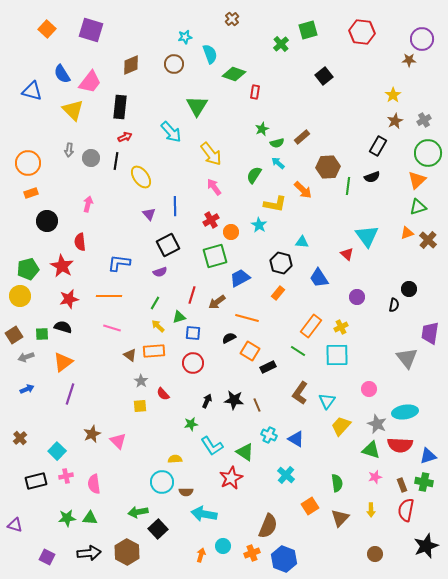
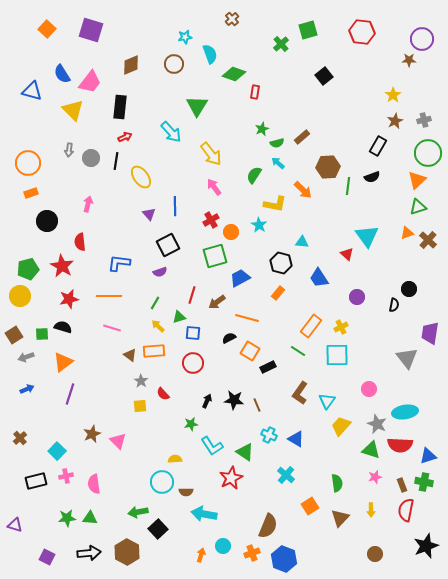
gray cross at (424, 120): rotated 16 degrees clockwise
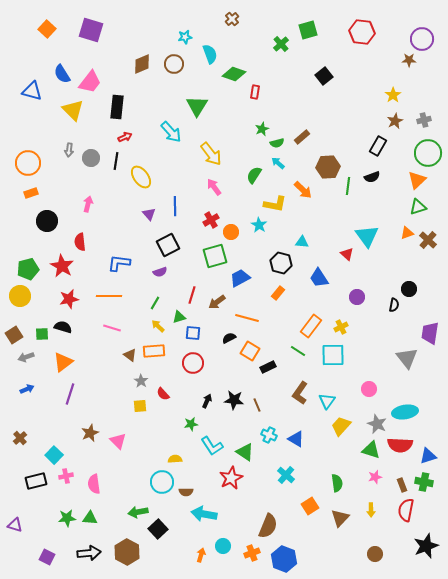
brown diamond at (131, 65): moved 11 px right, 1 px up
black rectangle at (120, 107): moved 3 px left
cyan square at (337, 355): moved 4 px left
brown star at (92, 434): moved 2 px left, 1 px up
cyan square at (57, 451): moved 3 px left, 4 px down
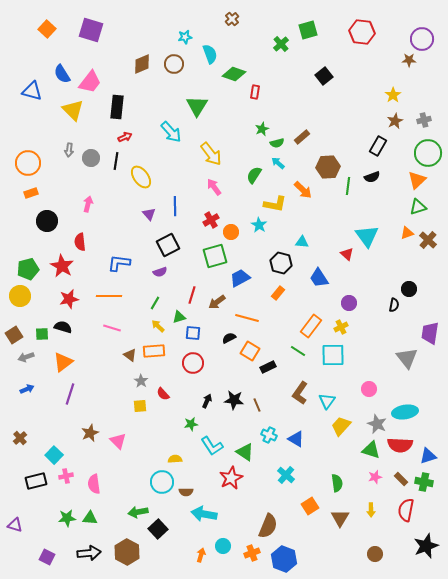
purple circle at (357, 297): moved 8 px left, 6 px down
brown rectangle at (402, 485): moved 1 px left, 6 px up; rotated 24 degrees counterclockwise
brown triangle at (340, 518): rotated 12 degrees counterclockwise
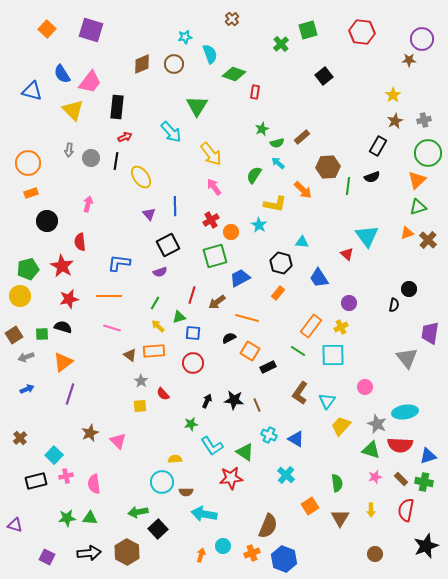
pink circle at (369, 389): moved 4 px left, 2 px up
red star at (231, 478): rotated 20 degrees clockwise
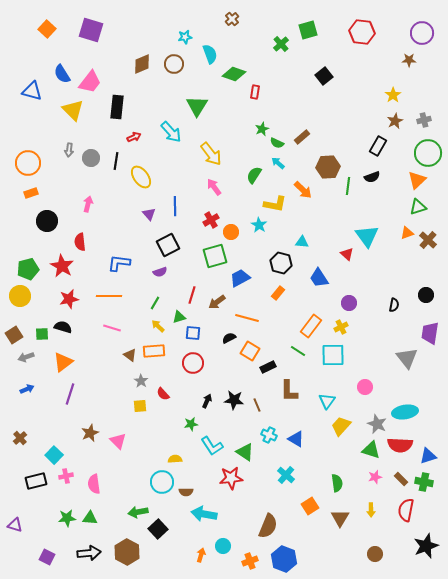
purple circle at (422, 39): moved 6 px up
red arrow at (125, 137): moved 9 px right
green semicircle at (277, 143): rotated 40 degrees clockwise
black circle at (409, 289): moved 17 px right, 6 px down
brown L-shape at (300, 393): moved 11 px left, 2 px up; rotated 35 degrees counterclockwise
orange cross at (252, 553): moved 2 px left, 8 px down
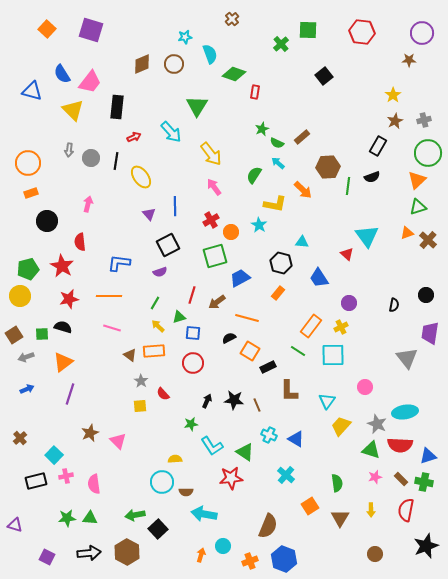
green square at (308, 30): rotated 18 degrees clockwise
green arrow at (138, 512): moved 3 px left, 3 px down
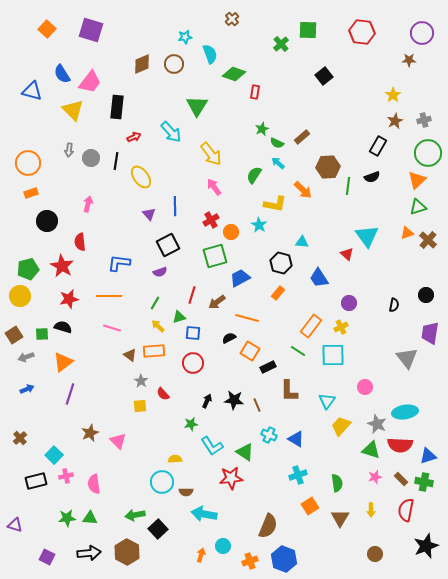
cyan cross at (286, 475): moved 12 px right; rotated 30 degrees clockwise
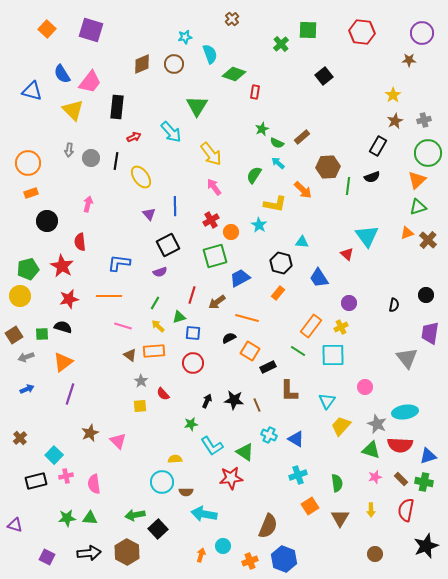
pink line at (112, 328): moved 11 px right, 2 px up
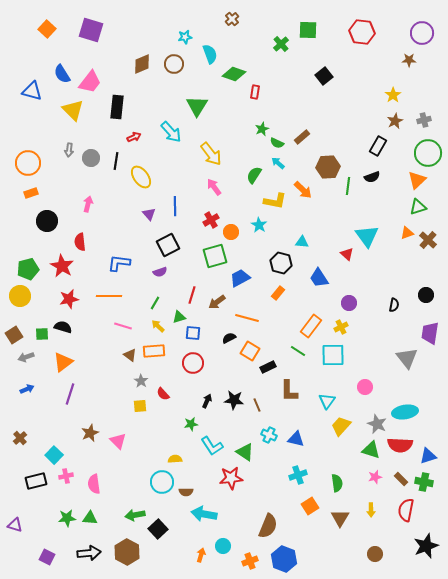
yellow L-shape at (275, 204): moved 3 px up
blue triangle at (296, 439): rotated 18 degrees counterclockwise
